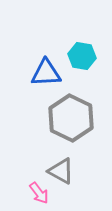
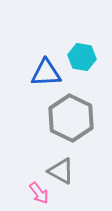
cyan hexagon: moved 1 px down
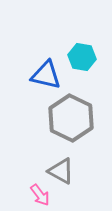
blue triangle: moved 2 px down; rotated 16 degrees clockwise
pink arrow: moved 1 px right, 2 px down
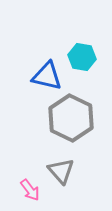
blue triangle: moved 1 px right, 1 px down
gray triangle: rotated 20 degrees clockwise
pink arrow: moved 10 px left, 5 px up
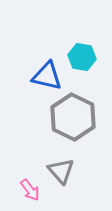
gray hexagon: moved 2 px right, 1 px up
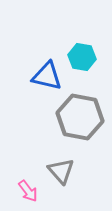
gray hexagon: moved 7 px right; rotated 15 degrees counterclockwise
pink arrow: moved 2 px left, 1 px down
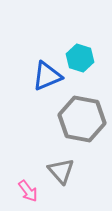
cyan hexagon: moved 2 px left, 1 px down; rotated 8 degrees clockwise
blue triangle: rotated 36 degrees counterclockwise
gray hexagon: moved 2 px right, 2 px down
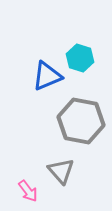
gray hexagon: moved 1 px left, 2 px down
